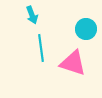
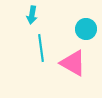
cyan arrow: rotated 30 degrees clockwise
pink triangle: rotated 12 degrees clockwise
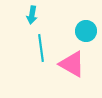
cyan circle: moved 2 px down
pink triangle: moved 1 px left, 1 px down
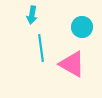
cyan circle: moved 4 px left, 4 px up
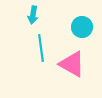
cyan arrow: moved 1 px right
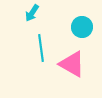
cyan arrow: moved 1 px left, 2 px up; rotated 24 degrees clockwise
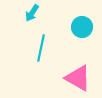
cyan line: rotated 20 degrees clockwise
pink triangle: moved 6 px right, 14 px down
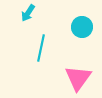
cyan arrow: moved 4 px left
pink triangle: rotated 36 degrees clockwise
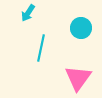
cyan circle: moved 1 px left, 1 px down
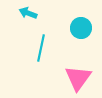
cyan arrow: rotated 78 degrees clockwise
